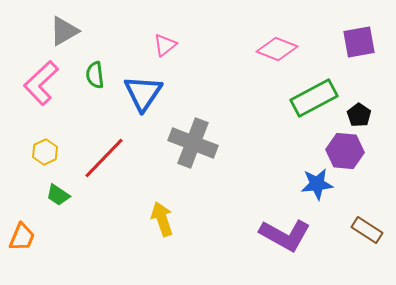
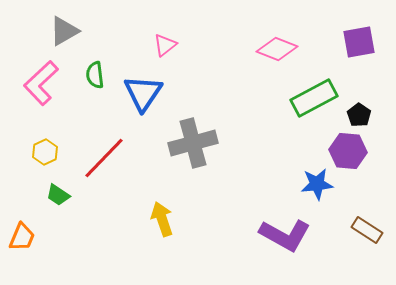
gray cross: rotated 36 degrees counterclockwise
purple hexagon: moved 3 px right
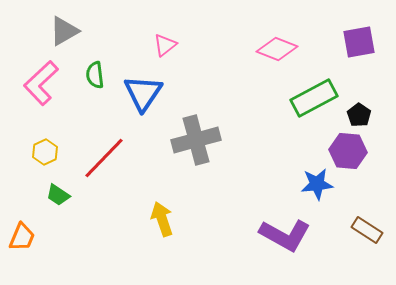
gray cross: moved 3 px right, 3 px up
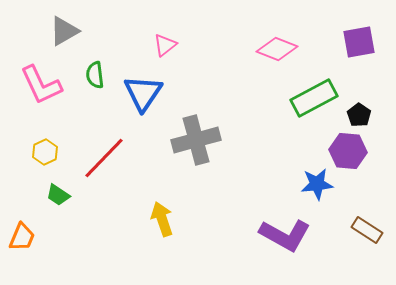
pink L-shape: moved 2 px down; rotated 72 degrees counterclockwise
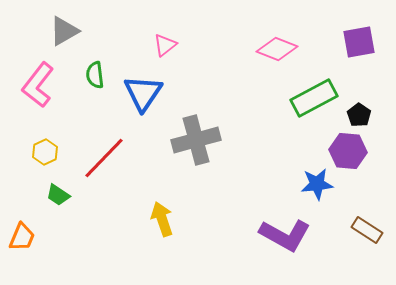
pink L-shape: moved 3 px left; rotated 63 degrees clockwise
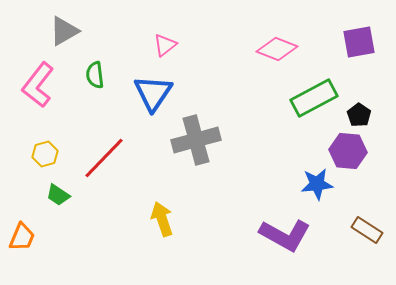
blue triangle: moved 10 px right
yellow hexagon: moved 2 px down; rotated 10 degrees clockwise
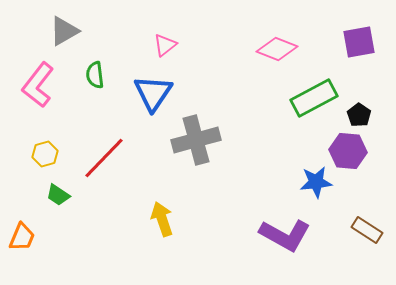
blue star: moved 1 px left, 2 px up
